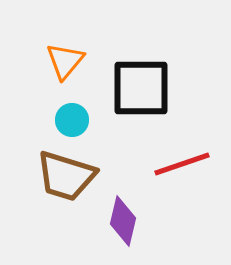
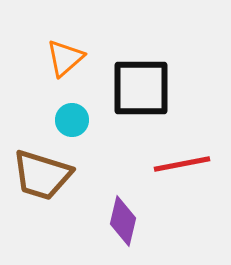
orange triangle: moved 3 px up; rotated 9 degrees clockwise
red line: rotated 8 degrees clockwise
brown trapezoid: moved 24 px left, 1 px up
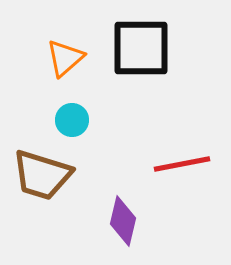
black square: moved 40 px up
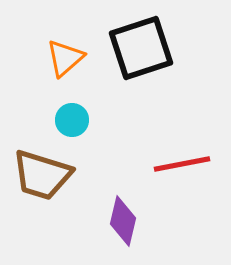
black square: rotated 18 degrees counterclockwise
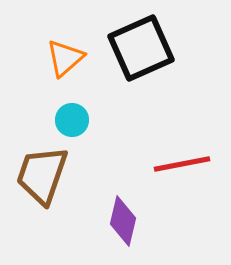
black square: rotated 6 degrees counterclockwise
brown trapezoid: rotated 92 degrees clockwise
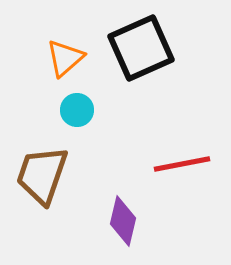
cyan circle: moved 5 px right, 10 px up
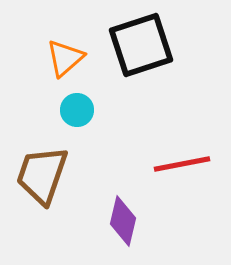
black square: moved 3 px up; rotated 6 degrees clockwise
